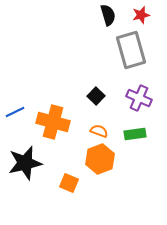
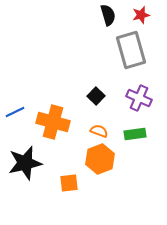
orange square: rotated 30 degrees counterclockwise
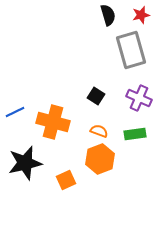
black square: rotated 12 degrees counterclockwise
orange square: moved 3 px left, 3 px up; rotated 18 degrees counterclockwise
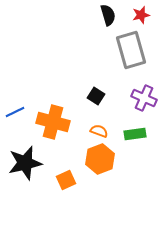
purple cross: moved 5 px right
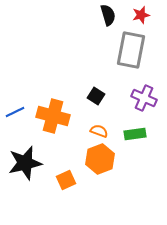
gray rectangle: rotated 27 degrees clockwise
orange cross: moved 6 px up
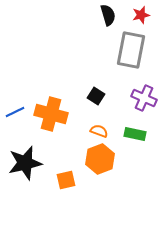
orange cross: moved 2 px left, 2 px up
green rectangle: rotated 20 degrees clockwise
orange square: rotated 12 degrees clockwise
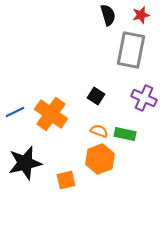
orange cross: rotated 20 degrees clockwise
green rectangle: moved 10 px left
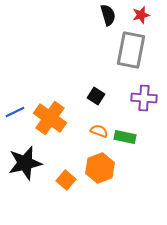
purple cross: rotated 20 degrees counterclockwise
orange cross: moved 1 px left, 4 px down
green rectangle: moved 3 px down
orange hexagon: moved 9 px down
orange square: rotated 36 degrees counterclockwise
